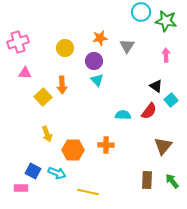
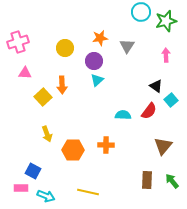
green star: rotated 25 degrees counterclockwise
cyan triangle: rotated 32 degrees clockwise
cyan arrow: moved 11 px left, 23 px down
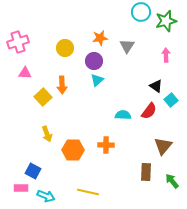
brown rectangle: moved 1 px left, 8 px up
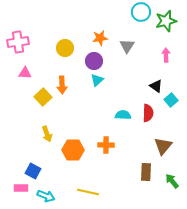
pink cross: rotated 10 degrees clockwise
red semicircle: moved 1 px left, 2 px down; rotated 36 degrees counterclockwise
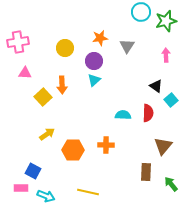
cyan triangle: moved 3 px left
yellow arrow: rotated 105 degrees counterclockwise
green arrow: moved 1 px left, 3 px down
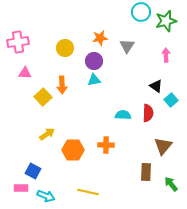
cyan triangle: rotated 32 degrees clockwise
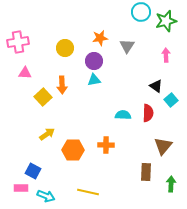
green arrow: rotated 42 degrees clockwise
